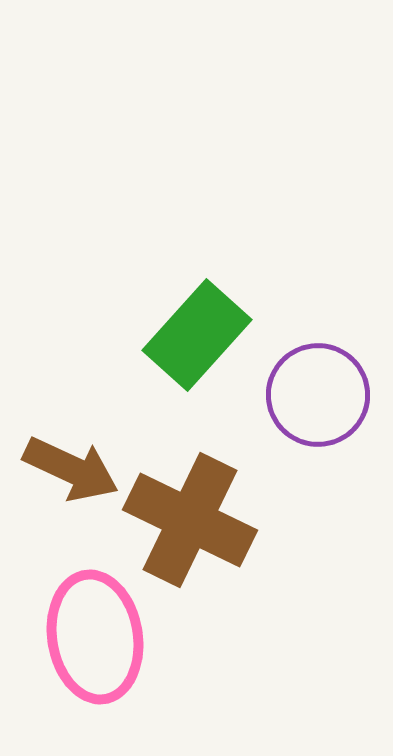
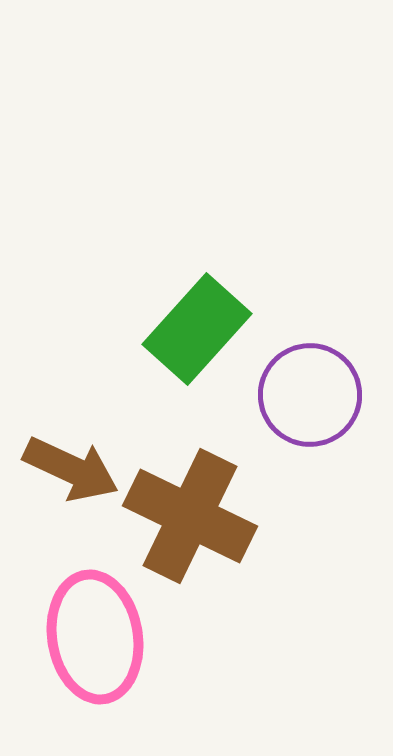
green rectangle: moved 6 px up
purple circle: moved 8 px left
brown cross: moved 4 px up
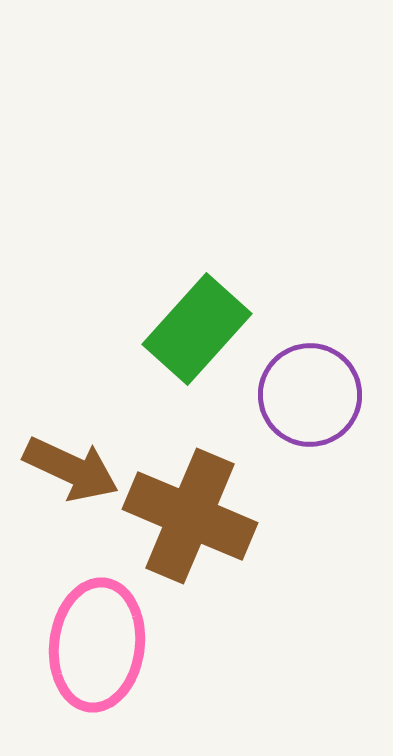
brown cross: rotated 3 degrees counterclockwise
pink ellipse: moved 2 px right, 8 px down; rotated 16 degrees clockwise
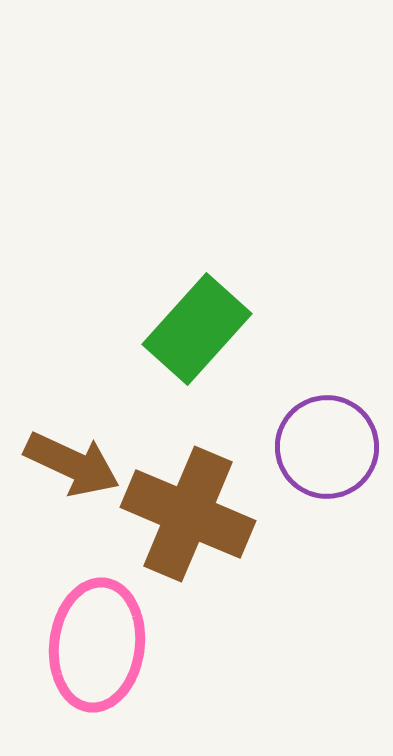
purple circle: moved 17 px right, 52 px down
brown arrow: moved 1 px right, 5 px up
brown cross: moved 2 px left, 2 px up
